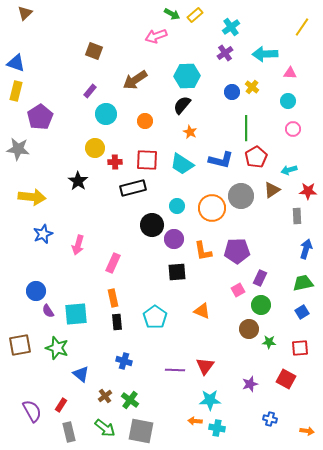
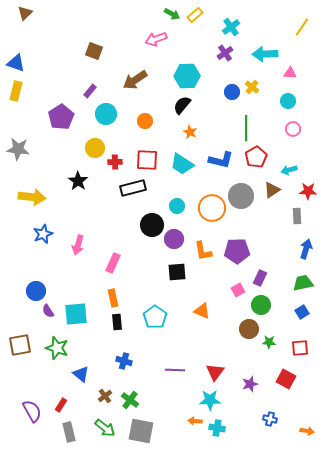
pink arrow at (156, 36): moved 3 px down
purple pentagon at (40, 117): moved 21 px right
red triangle at (205, 366): moved 10 px right, 6 px down
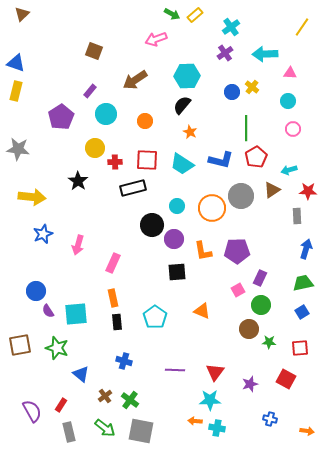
brown triangle at (25, 13): moved 3 px left, 1 px down
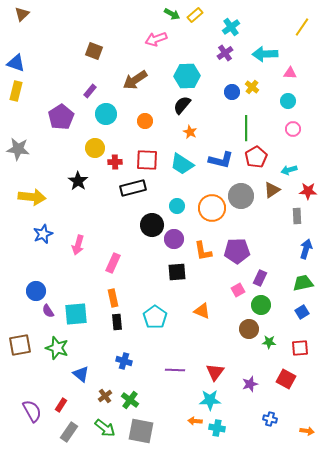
gray rectangle at (69, 432): rotated 48 degrees clockwise
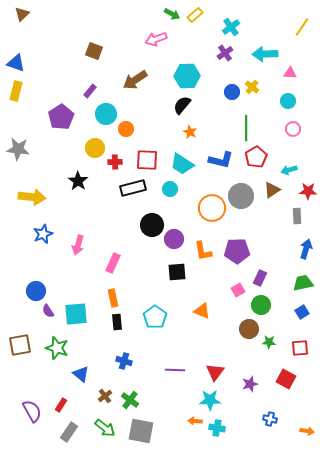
orange circle at (145, 121): moved 19 px left, 8 px down
cyan circle at (177, 206): moved 7 px left, 17 px up
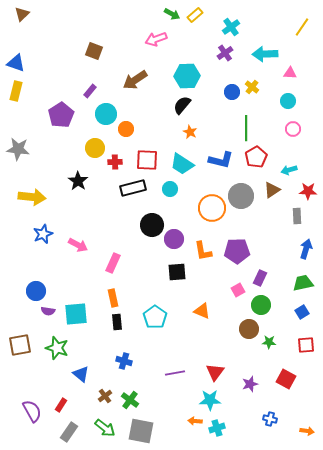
purple pentagon at (61, 117): moved 2 px up
pink arrow at (78, 245): rotated 78 degrees counterclockwise
purple semicircle at (48, 311): rotated 48 degrees counterclockwise
red square at (300, 348): moved 6 px right, 3 px up
purple line at (175, 370): moved 3 px down; rotated 12 degrees counterclockwise
cyan cross at (217, 428): rotated 28 degrees counterclockwise
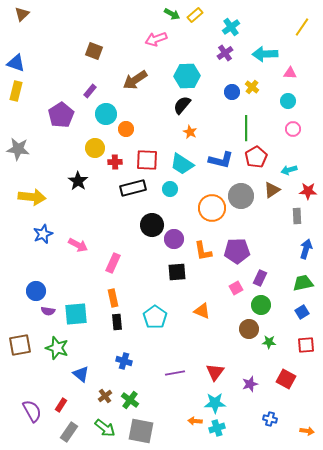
pink square at (238, 290): moved 2 px left, 2 px up
cyan star at (210, 400): moved 5 px right, 3 px down
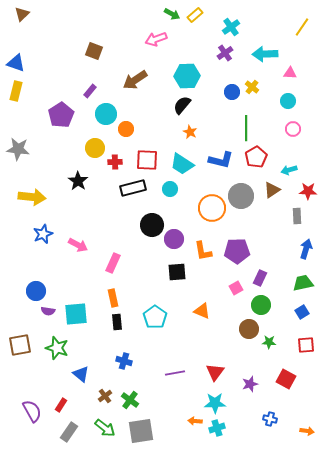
gray square at (141, 431): rotated 20 degrees counterclockwise
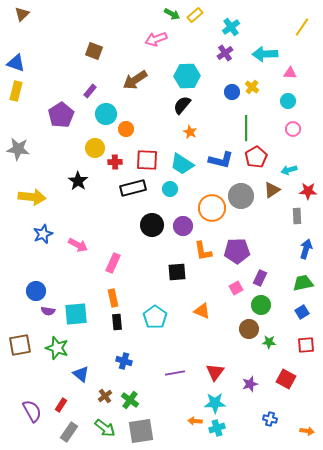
purple circle at (174, 239): moved 9 px right, 13 px up
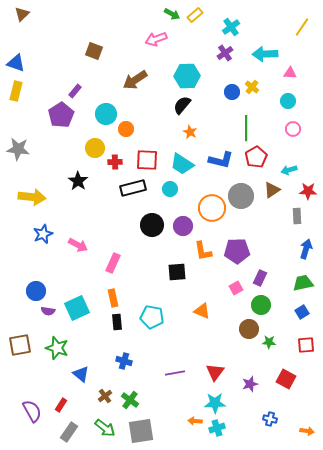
purple rectangle at (90, 91): moved 15 px left
cyan square at (76, 314): moved 1 px right, 6 px up; rotated 20 degrees counterclockwise
cyan pentagon at (155, 317): moved 3 px left; rotated 25 degrees counterclockwise
